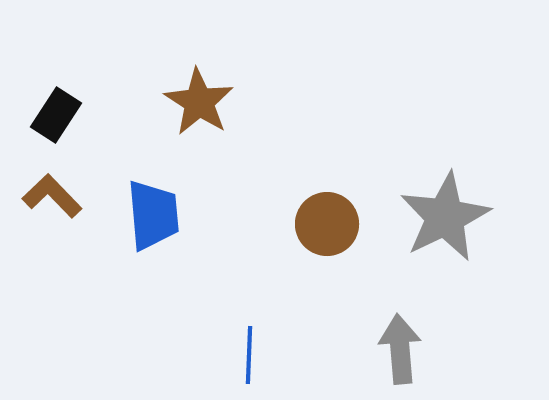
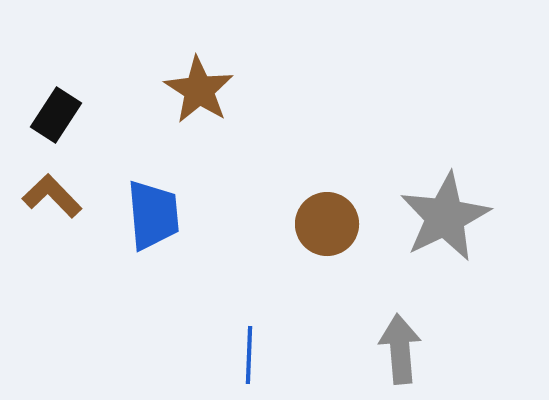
brown star: moved 12 px up
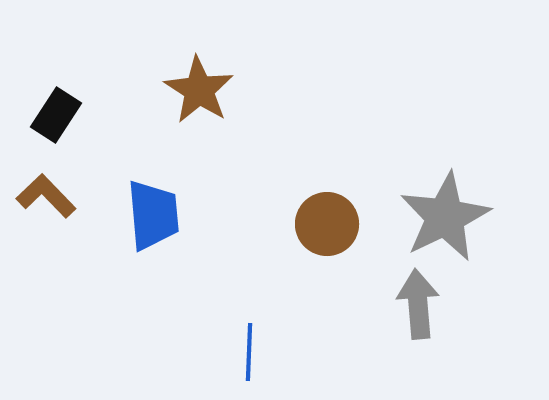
brown L-shape: moved 6 px left
gray arrow: moved 18 px right, 45 px up
blue line: moved 3 px up
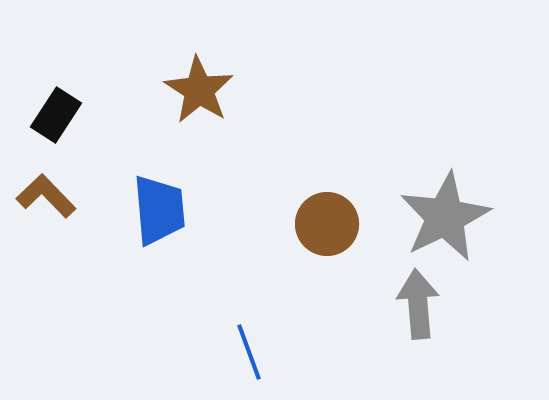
blue trapezoid: moved 6 px right, 5 px up
blue line: rotated 22 degrees counterclockwise
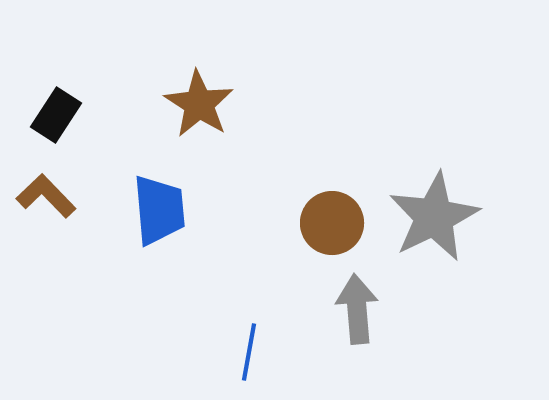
brown star: moved 14 px down
gray star: moved 11 px left
brown circle: moved 5 px right, 1 px up
gray arrow: moved 61 px left, 5 px down
blue line: rotated 30 degrees clockwise
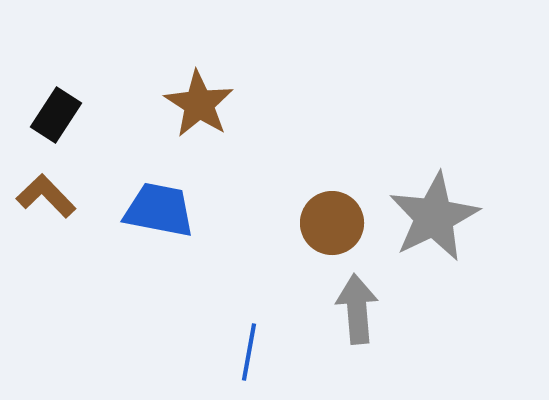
blue trapezoid: rotated 74 degrees counterclockwise
